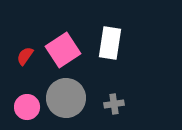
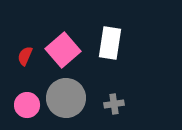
pink square: rotated 8 degrees counterclockwise
red semicircle: rotated 12 degrees counterclockwise
pink circle: moved 2 px up
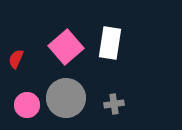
pink square: moved 3 px right, 3 px up
red semicircle: moved 9 px left, 3 px down
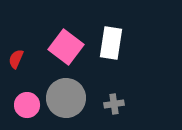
white rectangle: moved 1 px right
pink square: rotated 12 degrees counterclockwise
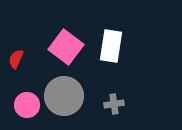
white rectangle: moved 3 px down
gray circle: moved 2 px left, 2 px up
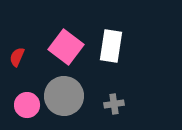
red semicircle: moved 1 px right, 2 px up
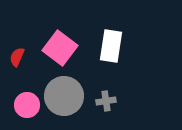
pink square: moved 6 px left, 1 px down
gray cross: moved 8 px left, 3 px up
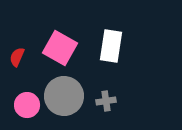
pink square: rotated 8 degrees counterclockwise
